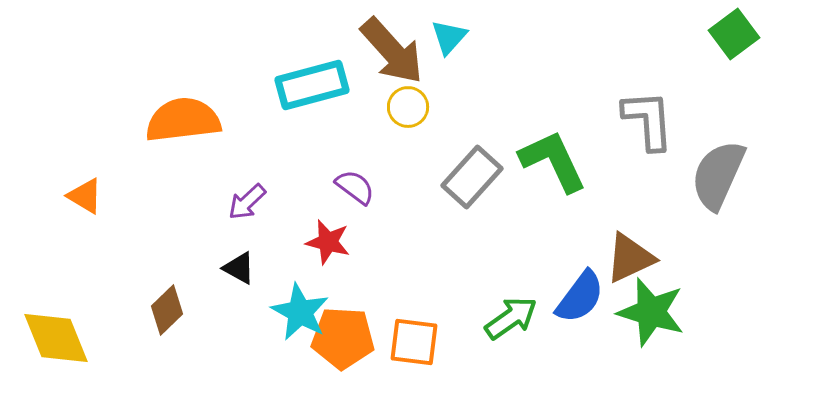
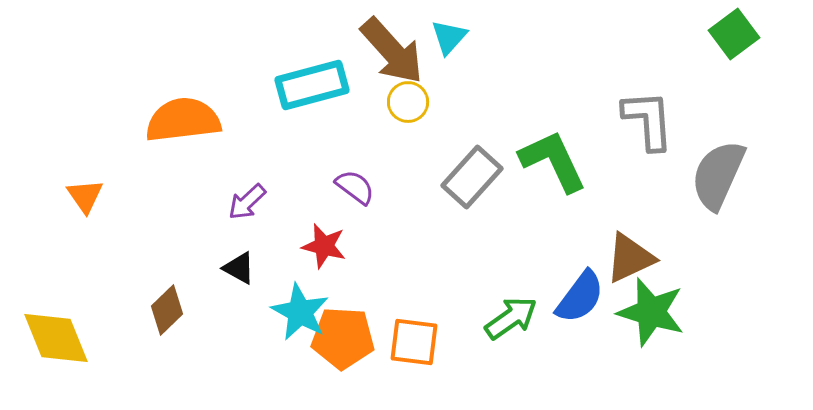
yellow circle: moved 5 px up
orange triangle: rotated 24 degrees clockwise
red star: moved 4 px left, 4 px down
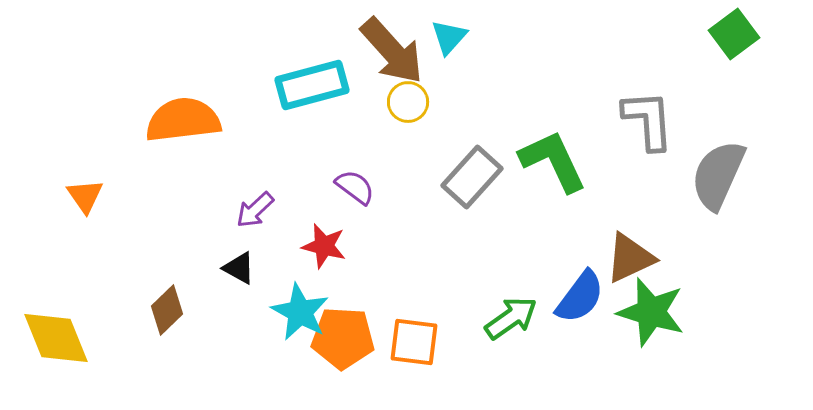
purple arrow: moved 8 px right, 8 px down
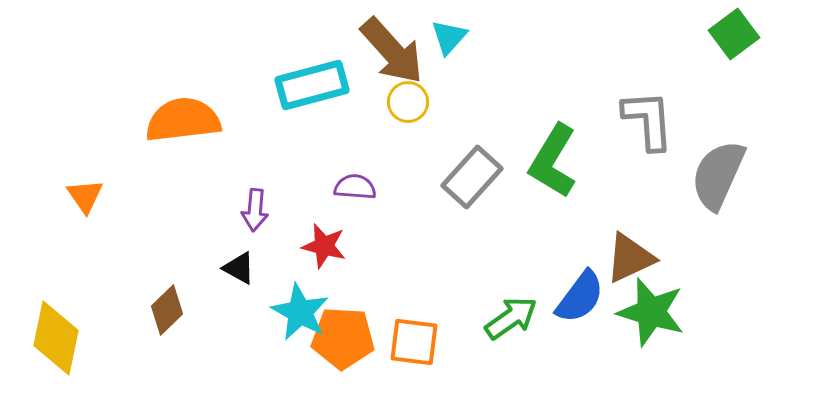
green L-shape: rotated 124 degrees counterclockwise
purple semicircle: rotated 33 degrees counterclockwise
purple arrow: rotated 42 degrees counterclockwise
yellow diamond: rotated 34 degrees clockwise
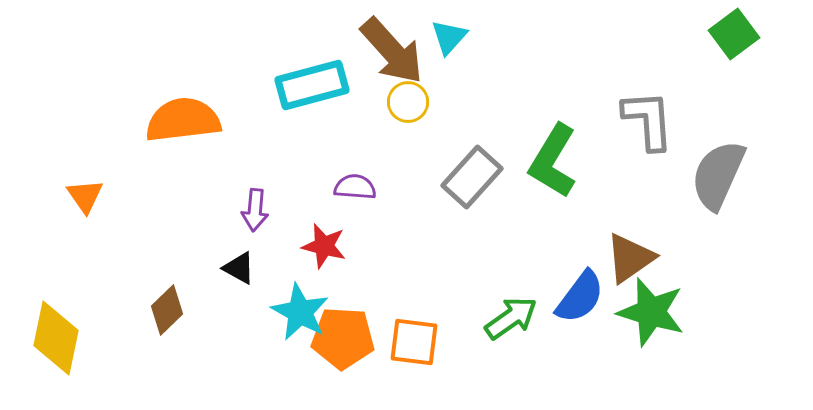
brown triangle: rotated 10 degrees counterclockwise
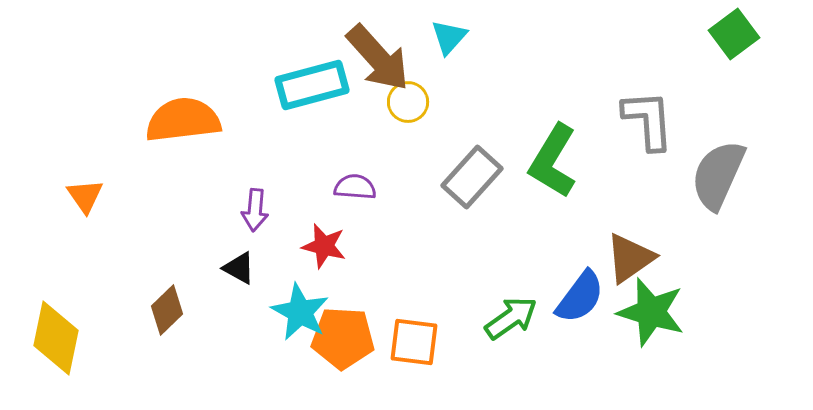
brown arrow: moved 14 px left, 7 px down
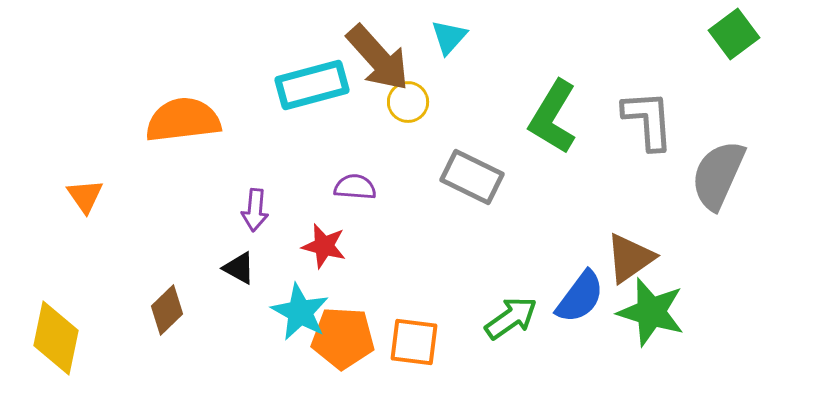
green L-shape: moved 44 px up
gray rectangle: rotated 74 degrees clockwise
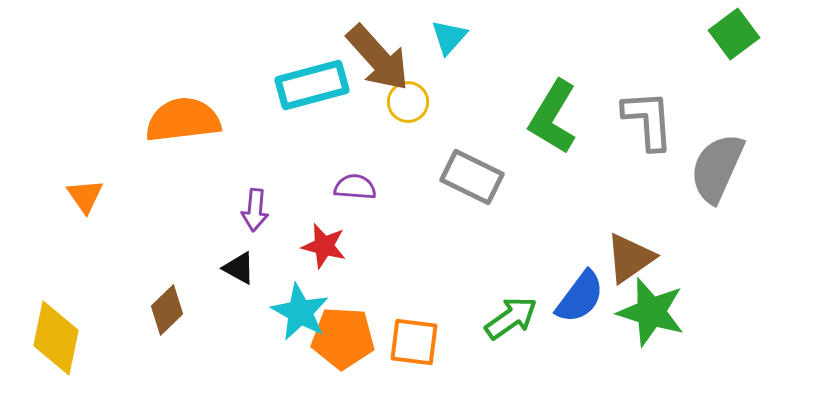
gray semicircle: moved 1 px left, 7 px up
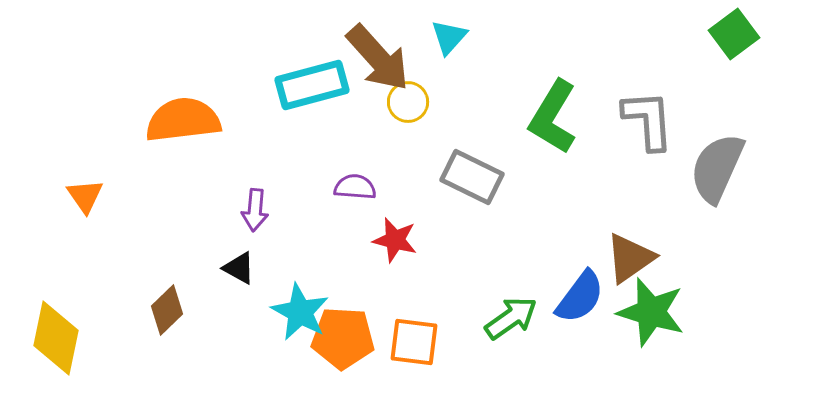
red star: moved 71 px right, 6 px up
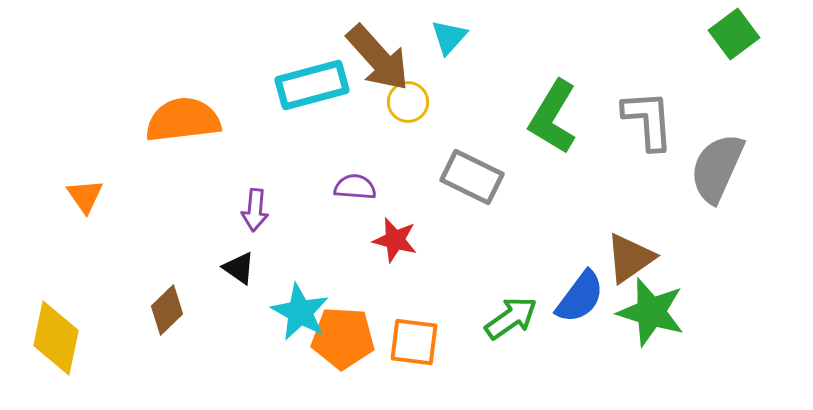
black triangle: rotated 6 degrees clockwise
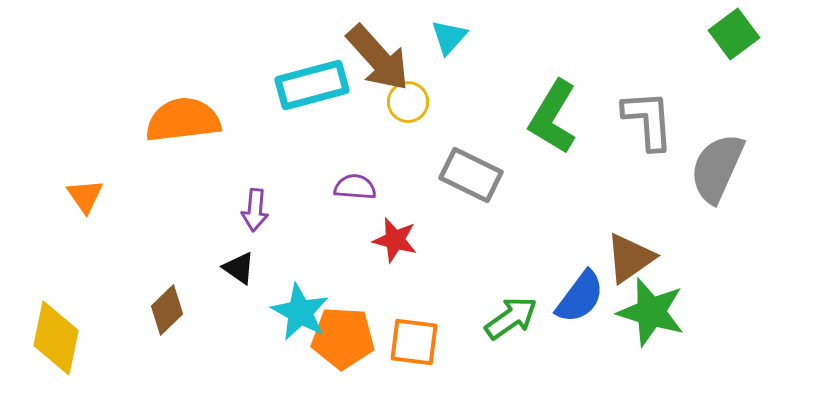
gray rectangle: moved 1 px left, 2 px up
